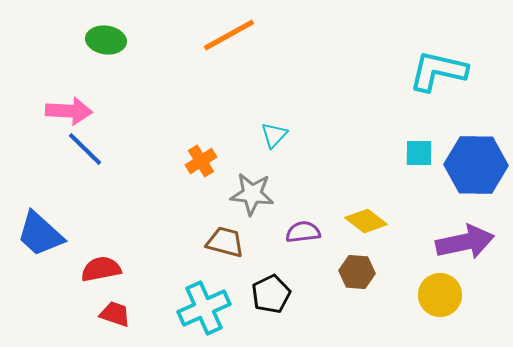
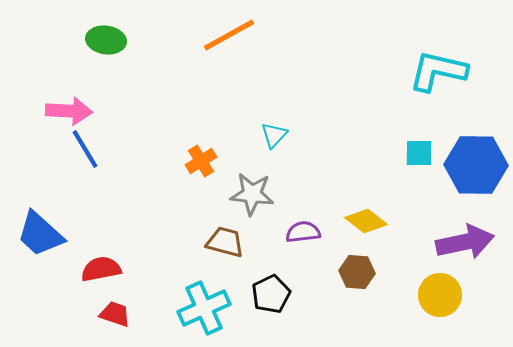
blue line: rotated 15 degrees clockwise
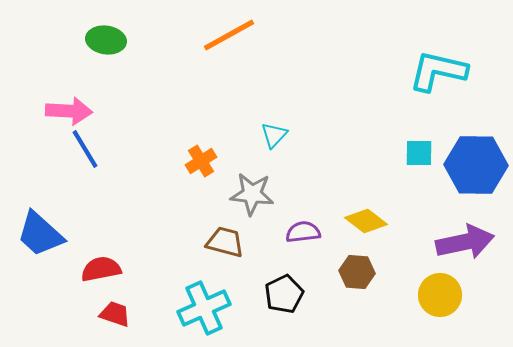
black pentagon: moved 13 px right
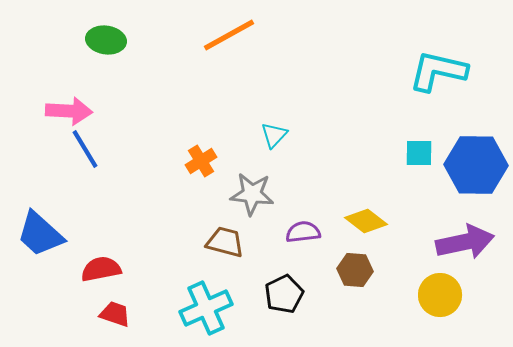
brown hexagon: moved 2 px left, 2 px up
cyan cross: moved 2 px right
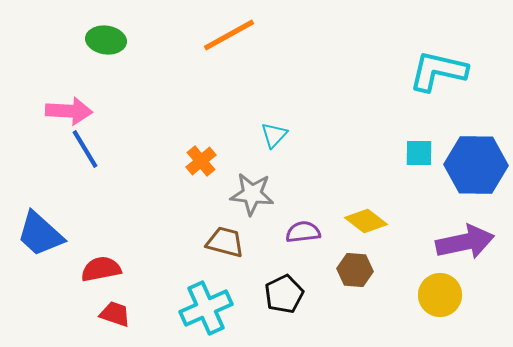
orange cross: rotated 8 degrees counterclockwise
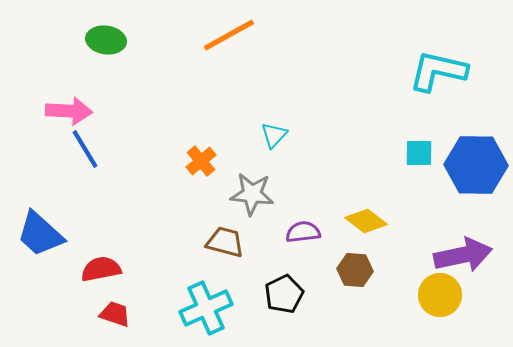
purple arrow: moved 2 px left, 13 px down
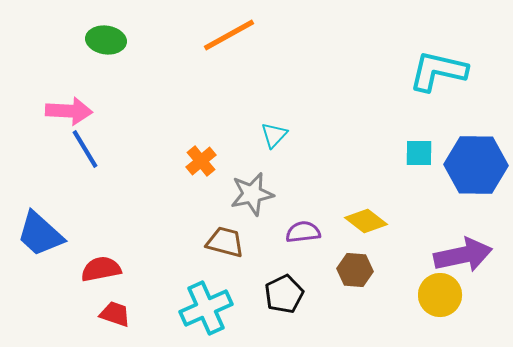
gray star: rotated 18 degrees counterclockwise
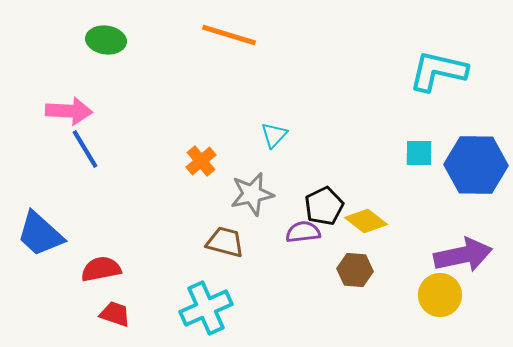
orange line: rotated 46 degrees clockwise
black pentagon: moved 40 px right, 88 px up
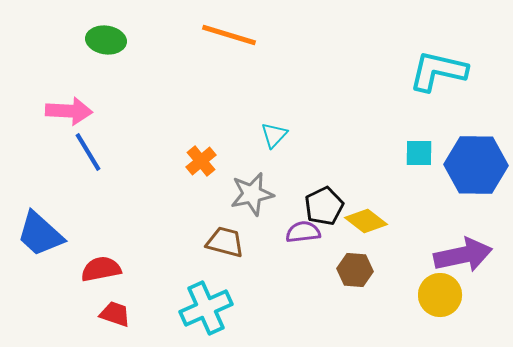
blue line: moved 3 px right, 3 px down
